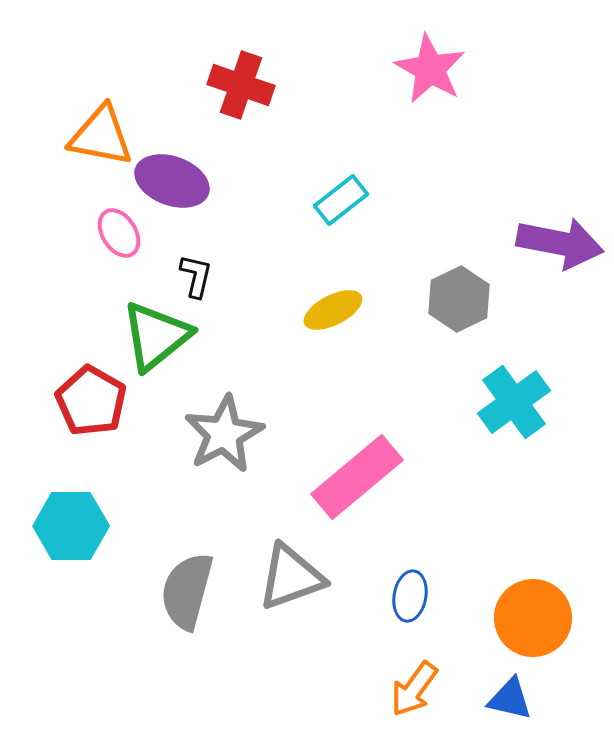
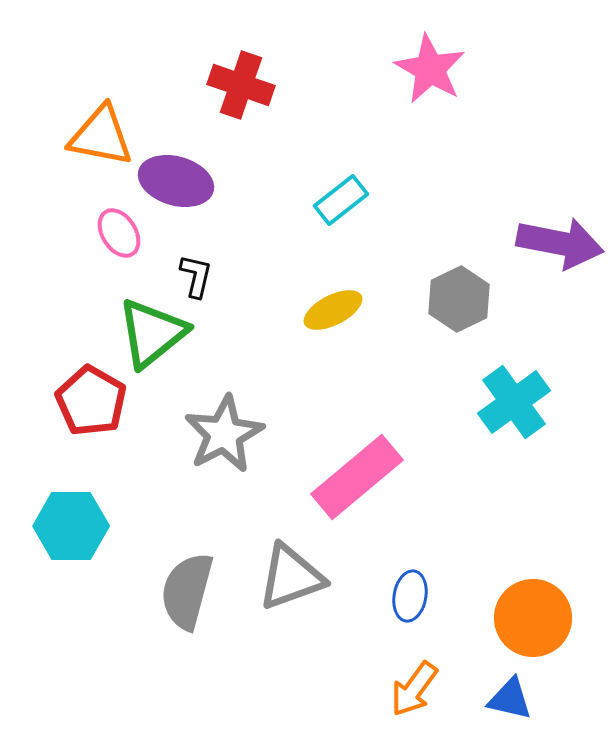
purple ellipse: moved 4 px right; rotated 4 degrees counterclockwise
green triangle: moved 4 px left, 3 px up
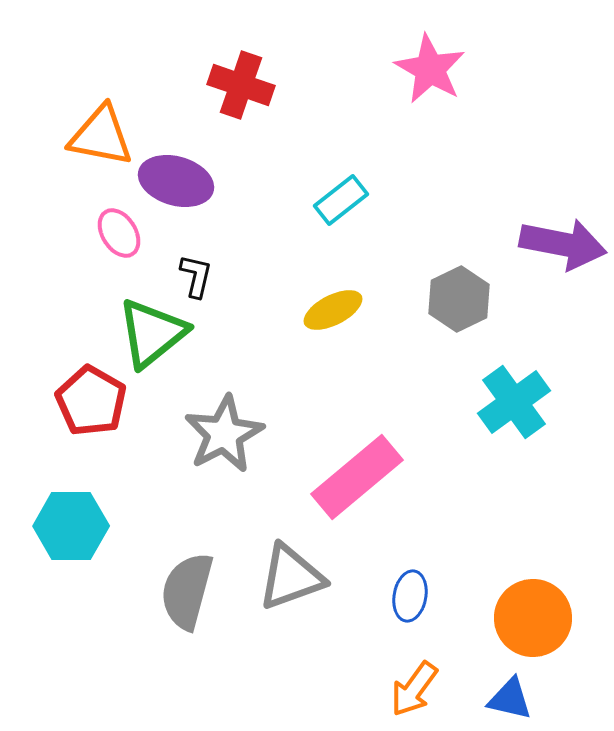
purple arrow: moved 3 px right, 1 px down
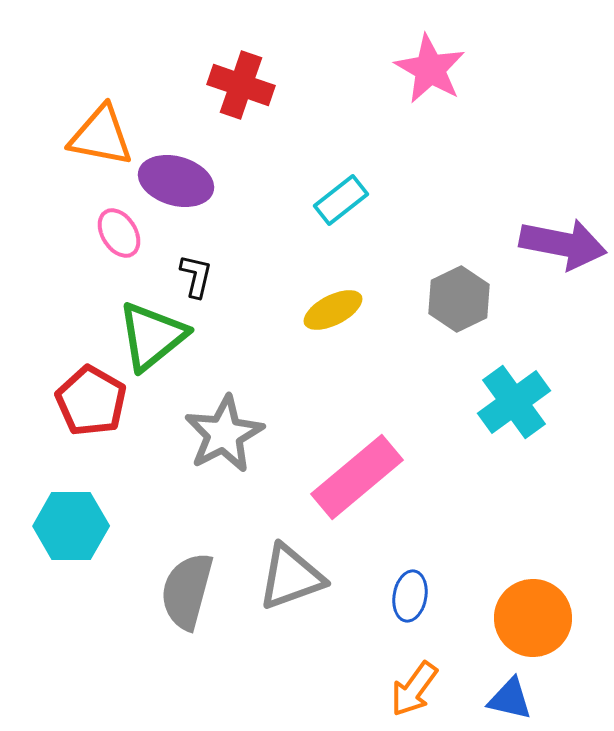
green triangle: moved 3 px down
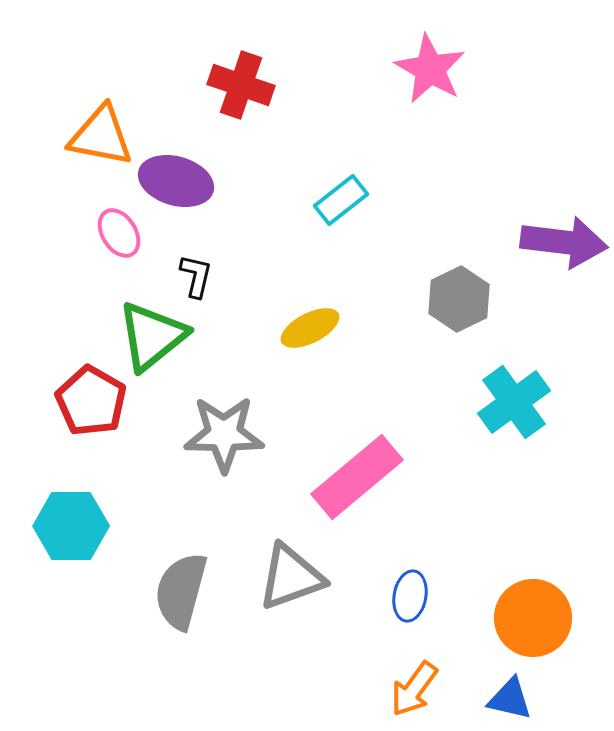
purple arrow: moved 1 px right, 2 px up; rotated 4 degrees counterclockwise
yellow ellipse: moved 23 px left, 18 px down
gray star: rotated 28 degrees clockwise
gray semicircle: moved 6 px left
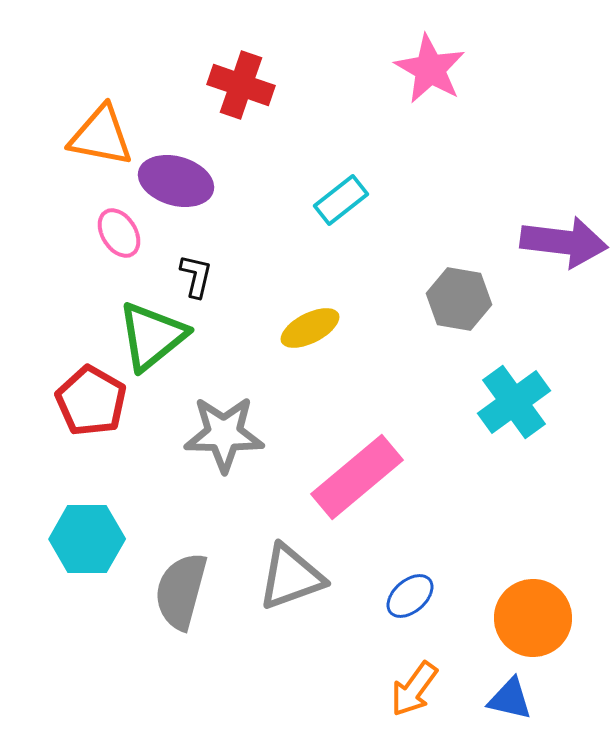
gray hexagon: rotated 24 degrees counterclockwise
cyan hexagon: moved 16 px right, 13 px down
blue ellipse: rotated 39 degrees clockwise
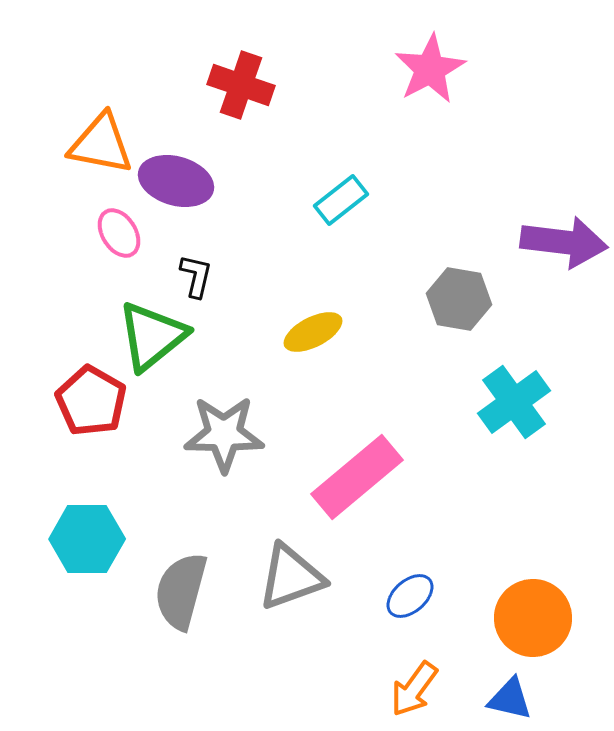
pink star: rotated 14 degrees clockwise
orange triangle: moved 8 px down
yellow ellipse: moved 3 px right, 4 px down
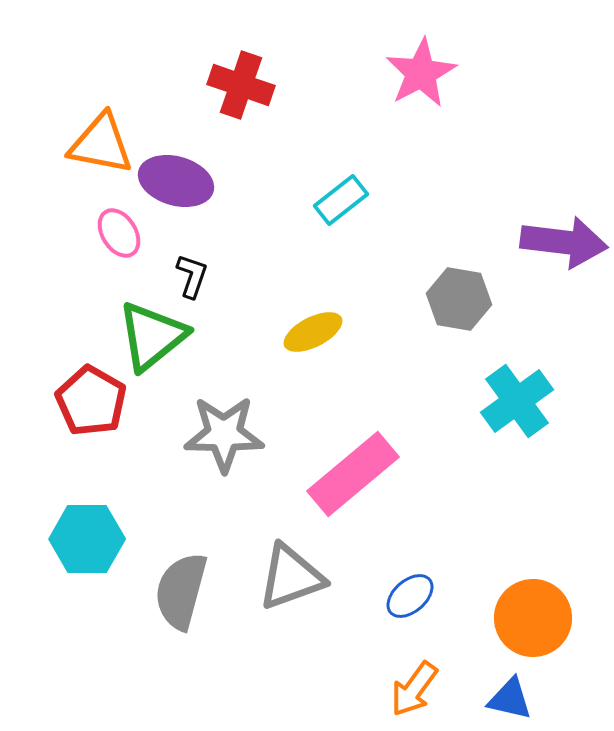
pink star: moved 9 px left, 4 px down
black L-shape: moved 4 px left; rotated 6 degrees clockwise
cyan cross: moved 3 px right, 1 px up
pink rectangle: moved 4 px left, 3 px up
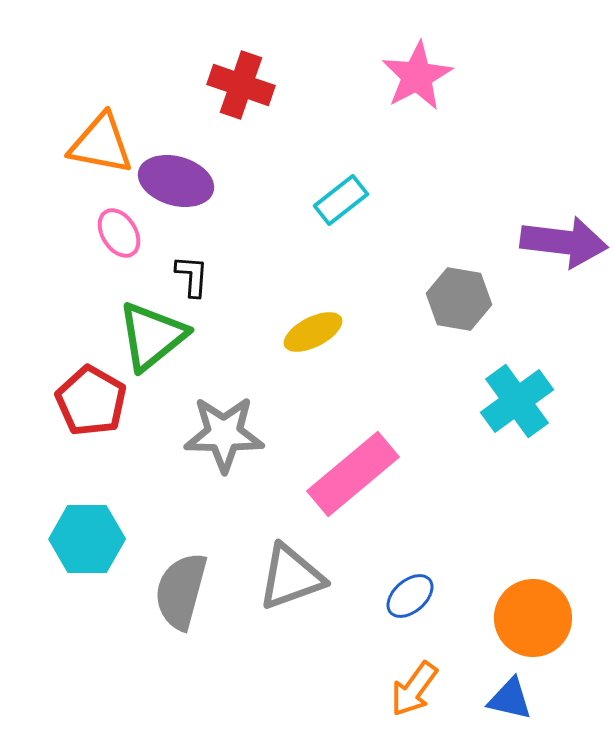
pink star: moved 4 px left, 3 px down
black L-shape: rotated 15 degrees counterclockwise
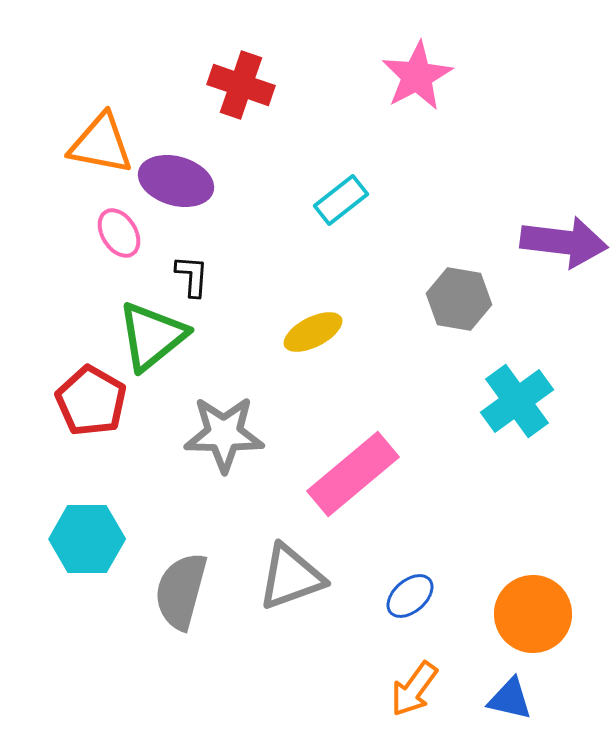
orange circle: moved 4 px up
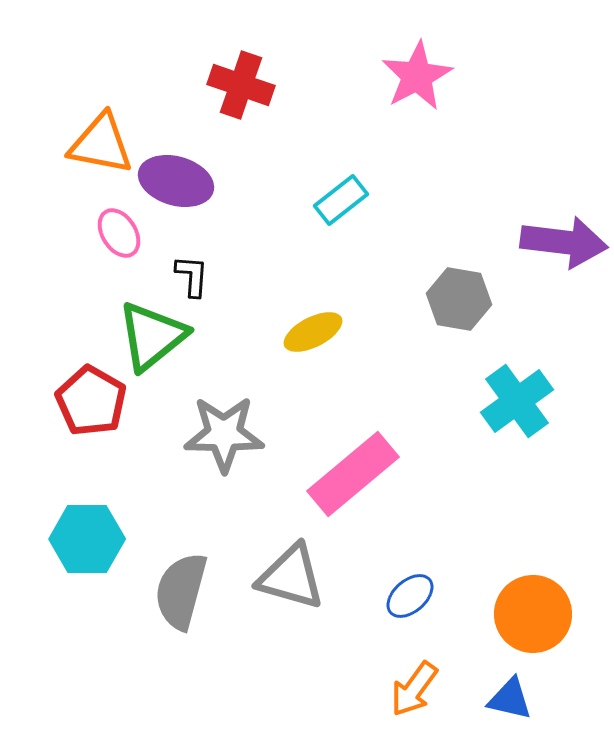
gray triangle: rotated 36 degrees clockwise
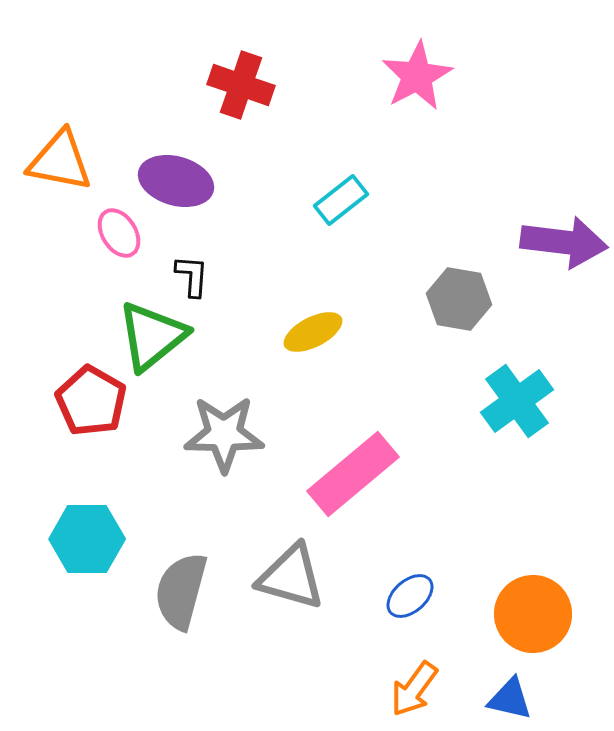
orange triangle: moved 41 px left, 17 px down
